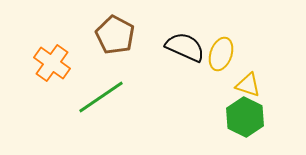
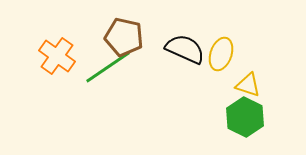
brown pentagon: moved 9 px right, 2 px down; rotated 15 degrees counterclockwise
black semicircle: moved 2 px down
orange cross: moved 5 px right, 7 px up
green line: moved 7 px right, 30 px up
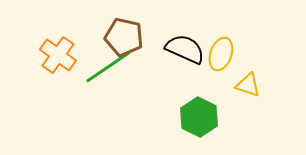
orange cross: moved 1 px right, 1 px up
green hexagon: moved 46 px left
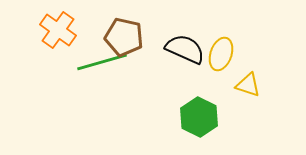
orange cross: moved 25 px up
green line: moved 6 px left, 5 px up; rotated 18 degrees clockwise
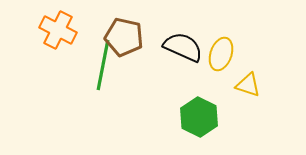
orange cross: rotated 9 degrees counterclockwise
black semicircle: moved 2 px left, 2 px up
green line: moved 1 px right, 3 px down; rotated 63 degrees counterclockwise
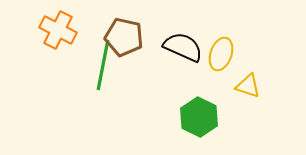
yellow triangle: moved 1 px down
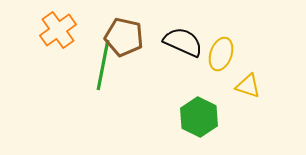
orange cross: rotated 27 degrees clockwise
black semicircle: moved 5 px up
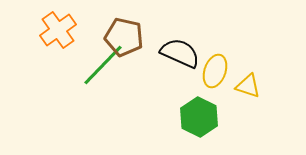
black semicircle: moved 3 px left, 11 px down
yellow ellipse: moved 6 px left, 17 px down
green line: rotated 33 degrees clockwise
